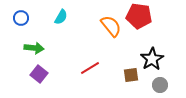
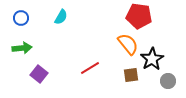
orange semicircle: moved 17 px right, 18 px down
green arrow: moved 12 px left; rotated 12 degrees counterclockwise
gray circle: moved 8 px right, 4 px up
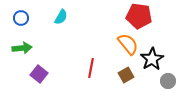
red line: moved 1 px right; rotated 48 degrees counterclockwise
brown square: moved 5 px left; rotated 21 degrees counterclockwise
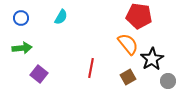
brown square: moved 2 px right, 2 px down
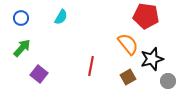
red pentagon: moved 7 px right
green arrow: rotated 42 degrees counterclockwise
black star: rotated 15 degrees clockwise
red line: moved 2 px up
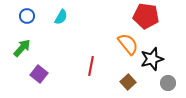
blue circle: moved 6 px right, 2 px up
brown square: moved 5 px down; rotated 14 degrees counterclockwise
gray circle: moved 2 px down
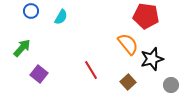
blue circle: moved 4 px right, 5 px up
red line: moved 4 px down; rotated 42 degrees counterclockwise
gray circle: moved 3 px right, 2 px down
